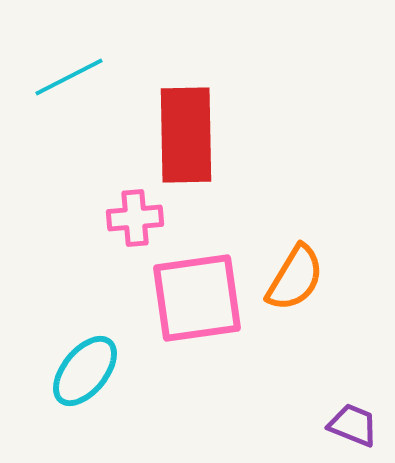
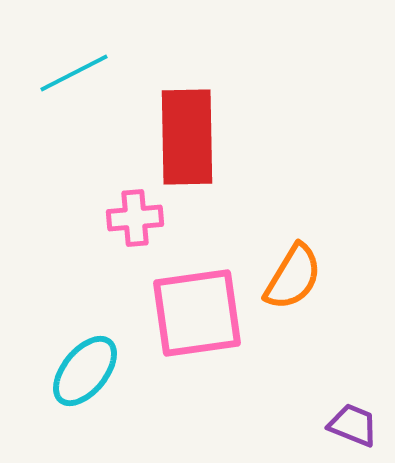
cyan line: moved 5 px right, 4 px up
red rectangle: moved 1 px right, 2 px down
orange semicircle: moved 2 px left, 1 px up
pink square: moved 15 px down
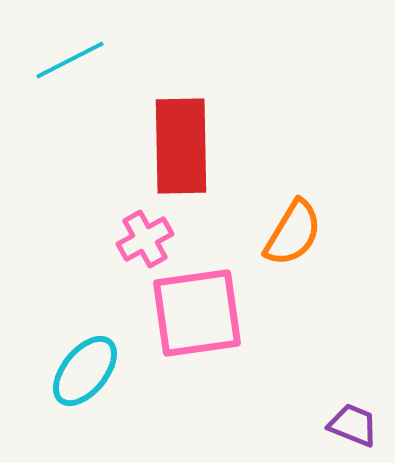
cyan line: moved 4 px left, 13 px up
red rectangle: moved 6 px left, 9 px down
pink cross: moved 10 px right, 21 px down; rotated 24 degrees counterclockwise
orange semicircle: moved 44 px up
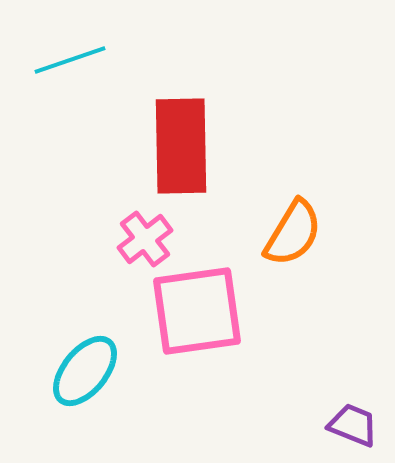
cyan line: rotated 8 degrees clockwise
pink cross: rotated 8 degrees counterclockwise
pink square: moved 2 px up
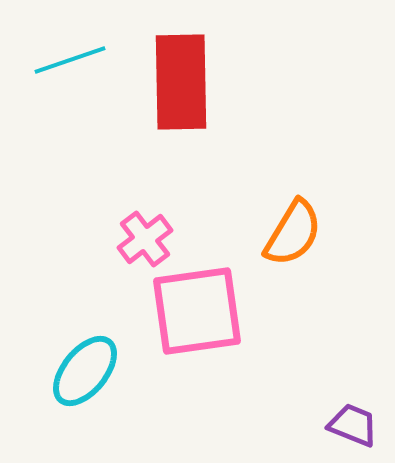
red rectangle: moved 64 px up
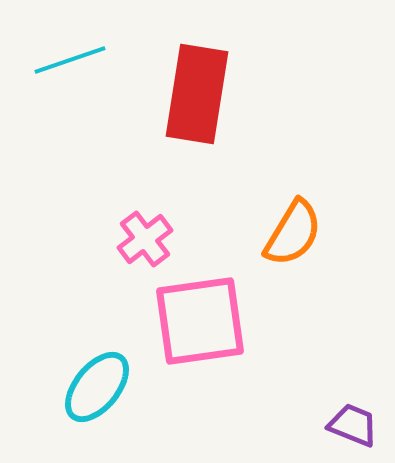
red rectangle: moved 16 px right, 12 px down; rotated 10 degrees clockwise
pink square: moved 3 px right, 10 px down
cyan ellipse: moved 12 px right, 16 px down
